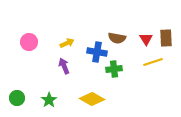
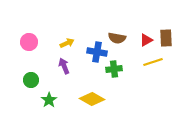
red triangle: moved 1 px down; rotated 32 degrees clockwise
green circle: moved 14 px right, 18 px up
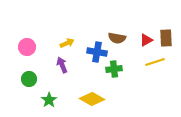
pink circle: moved 2 px left, 5 px down
yellow line: moved 2 px right
purple arrow: moved 2 px left, 1 px up
green circle: moved 2 px left, 1 px up
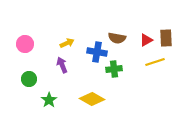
pink circle: moved 2 px left, 3 px up
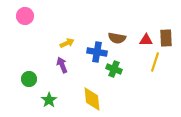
red triangle: rotated 32 degrees clockwise
pink circle: moved 28 px up
yellow line: rotated 54 degrees counterclockwise
green cross: rotated 28 degrees clockwise
yellow diamond: rotated 55 degrees clockwise
